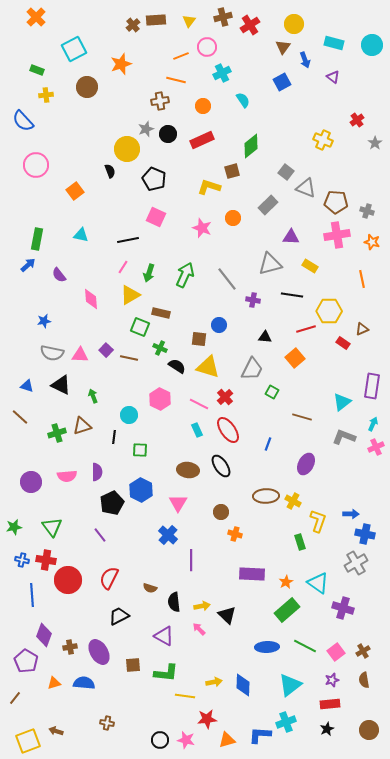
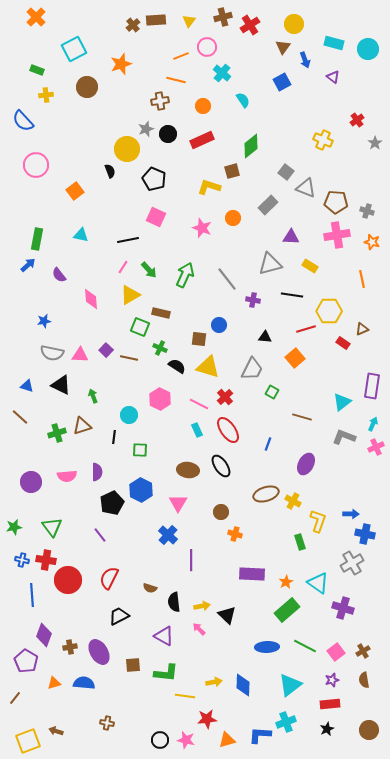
cyan circle at (372, 45): moved 4 px left, 4 px down
cyan cross at (222, 73): rotated 24 degrees counterclockwise
green arrow at (149, 273): moved 3 px up; rotated 60 degrees counterclockwise
brown ellipse at (266, 496): moved 2 px up; rotated 15 degrees counterclockwise
gray cross at (356, 563): moved 4 px left
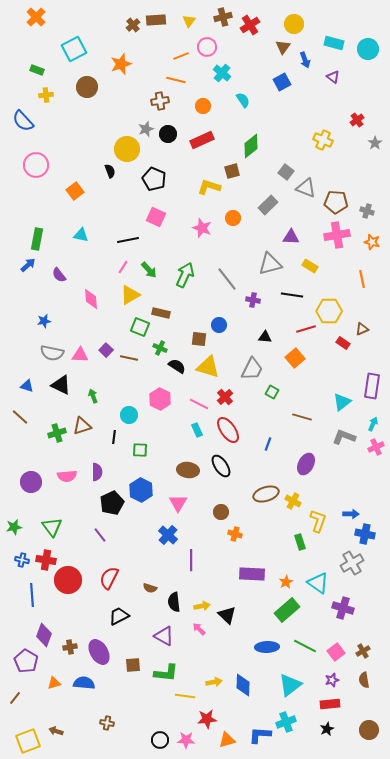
pink star at (186, 740): rotated 12 degrees counterclockwise
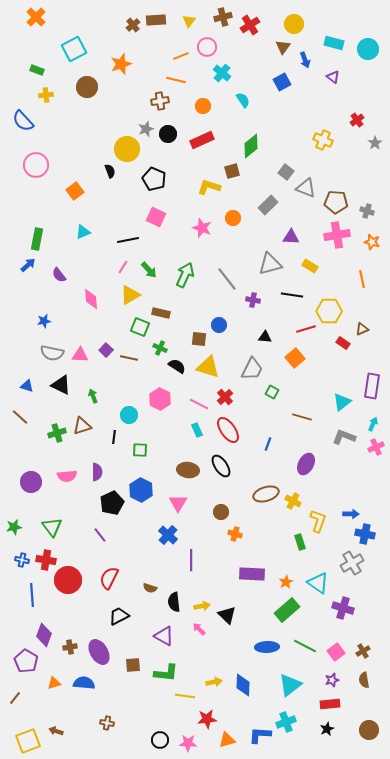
cyan triangle at (81, 235): moved 2 px right, 3 px up; rotated 35 degrees counterclockwise
pink star at (186, 740): moved 2 px right, 3 px down
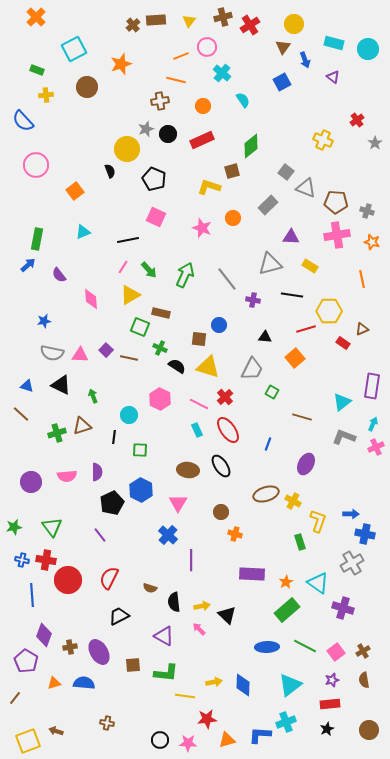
brown line at (20, 417): moved 1 px right, 3 px up
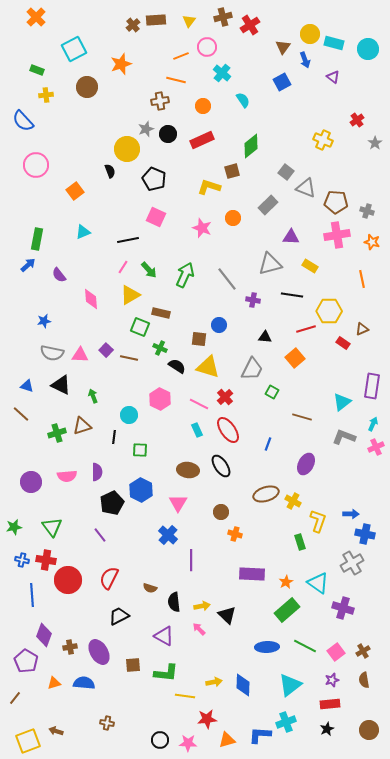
yellow circle at (294, 24): moved 16 px right, 10 px down
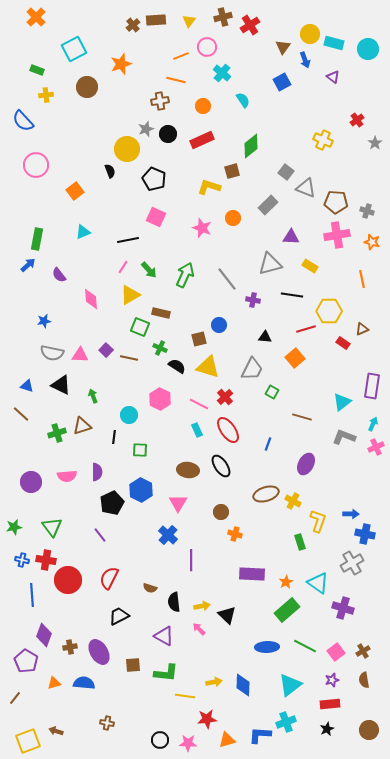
brown square at (199, 339): rotated 21 degrees counterclockwise
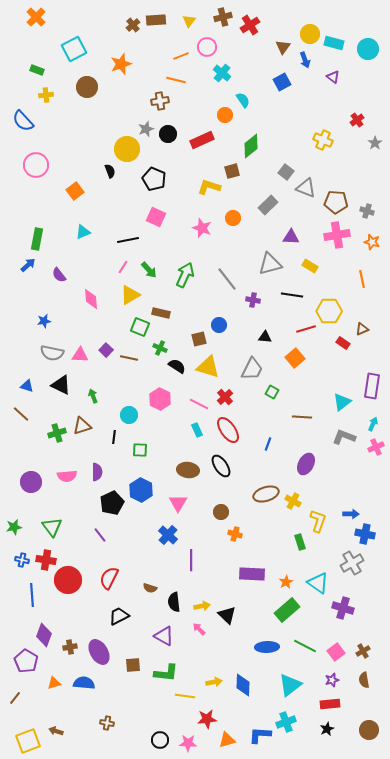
orange circle at (203, 106): moved 22 px right, 9 px down
brown line at (302, 417): rotated 12 degrees counterclockwise
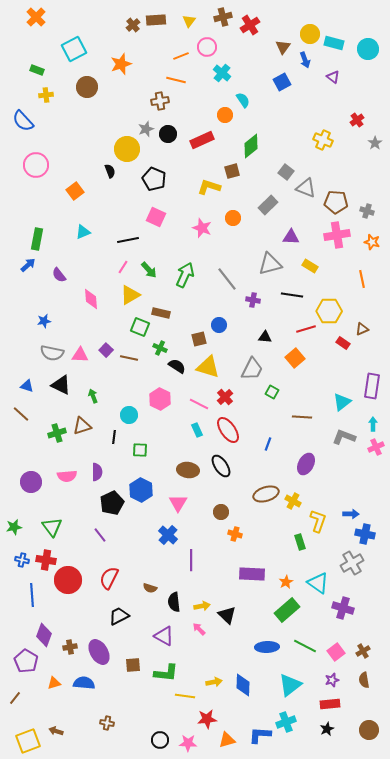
cyan arrow at (373, 424): rotated 24 degrees counterclockwise
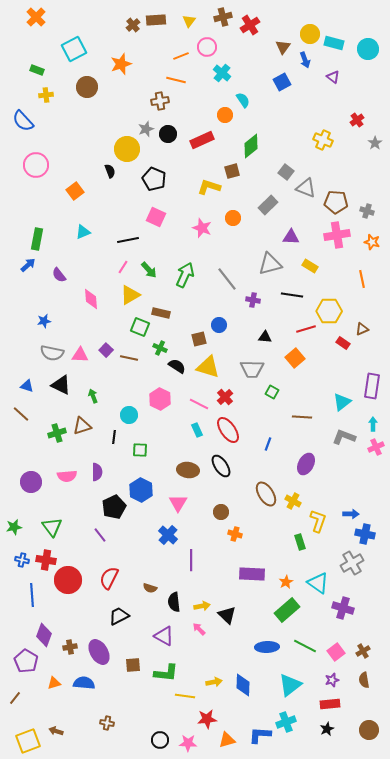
gray trapezoid at (252, 369): rotated 65 degrees clockwise
brown ellipse at (266, 494): rotated 75 degrees clockwise
black pentagon at (112, 503): moved 2 px right, 4 px down
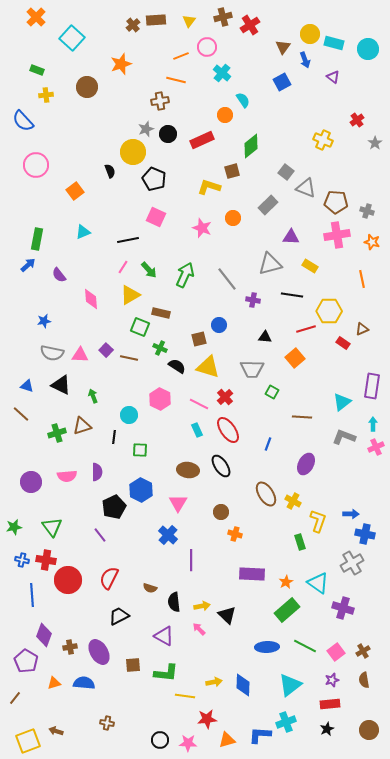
cyan square at (74, 49): moved 2 px left, 11 px up; rotated 20 degrees counterclockwise
yellow circle at (127, 149): moved 6 px right, 3 px down
